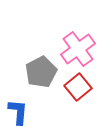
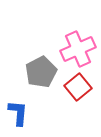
pink cross: rotated 12 degrees clockwise
blue L-shape: moved 1 px down
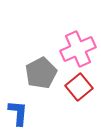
gray pentagon: moved 1 px down
red square: moved 1 px right
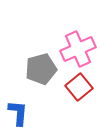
gray pentagon: moved 4 px up; rotated 12 degrees clockwise
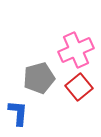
pink cross: moved 2 px left, 1 px down
gray pentagon: moved 2 px left, 9 px down
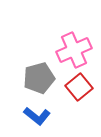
pink cross: moved 2 px left
blue L-shape: moved 19 px right, 3 px down; rotated 124 degrees clockwise
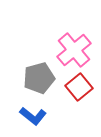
pink cross: rotated 16 degrees counterclockwise
blue L-shape: moved 4 px left
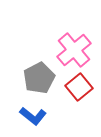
gray pentagon: rotated 12 degrees counterclockwise
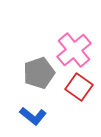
gray pentagon: moved 5 px up; rotated 8 degrees clockwise
red square: rotated 16 degrees counterclockwise
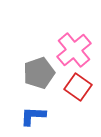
red square: moved 1 px left
blue L-shape: rotated 144 degrees clockwise
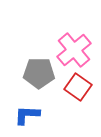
gray pentagon: rotated 20 degrees clockwise
blue L-shape: moved 6 px left, 1 px up
